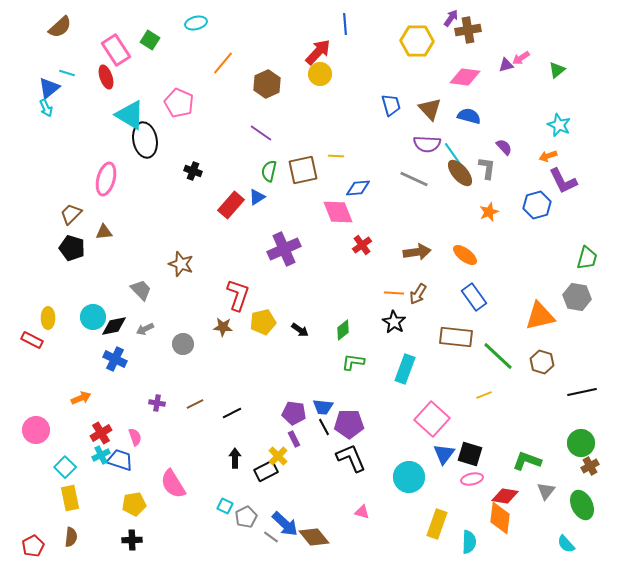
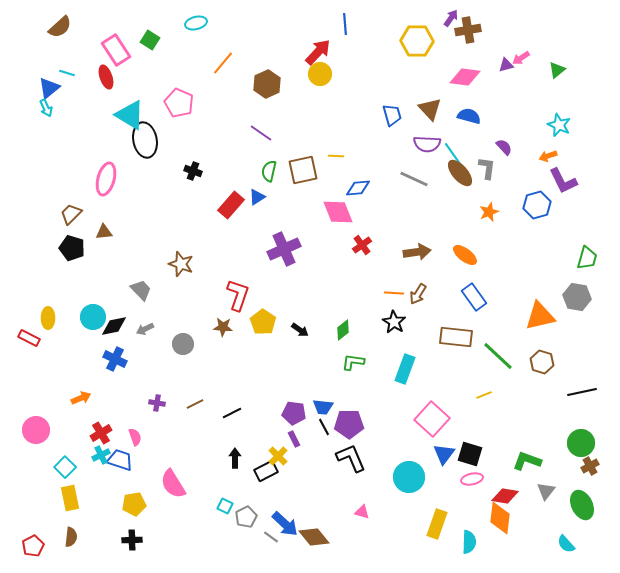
blue trapezoid at (391, 105): moved 1 px right, 10 px down
yellow pentagon at (263, 322): rotated 25 degrees counterclockwise
red rectangle at (32, 340): moved 3 px left, 2 px up
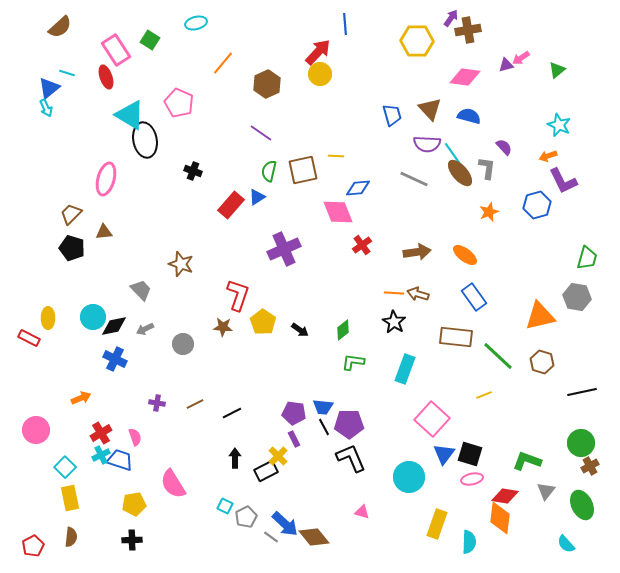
brown arrow at (418, 294): rotated 75 degrees clockwise
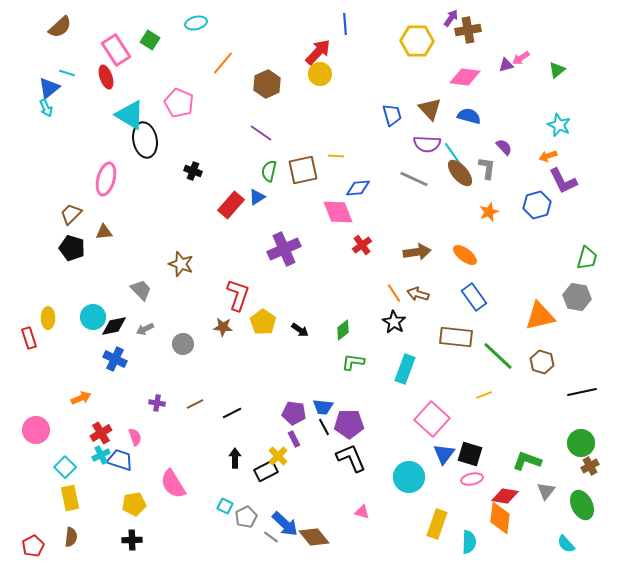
orange line at (394, 293): rotated 54 degrees clockwise
red rectangle at (29, 338): rotated 45 degrees clockwise
